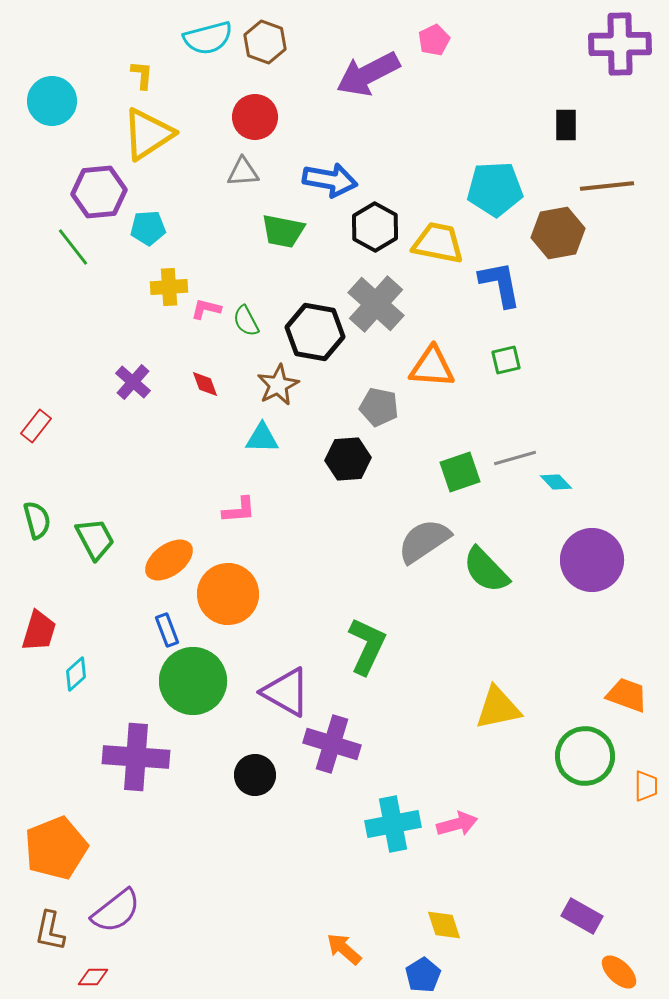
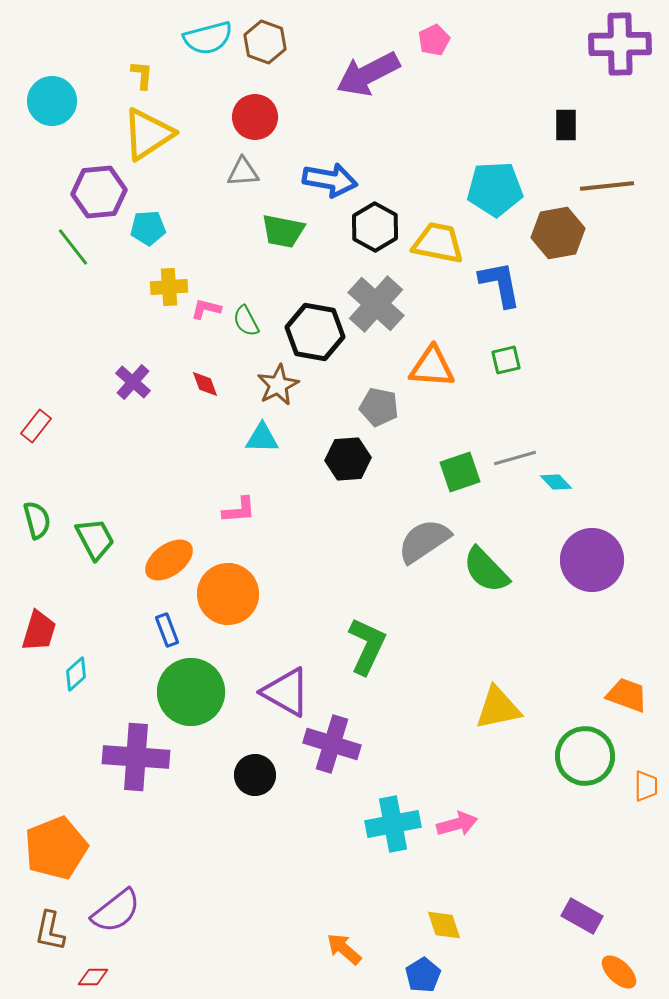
green circle at (193, 681): moved 2 px left, 11 px down
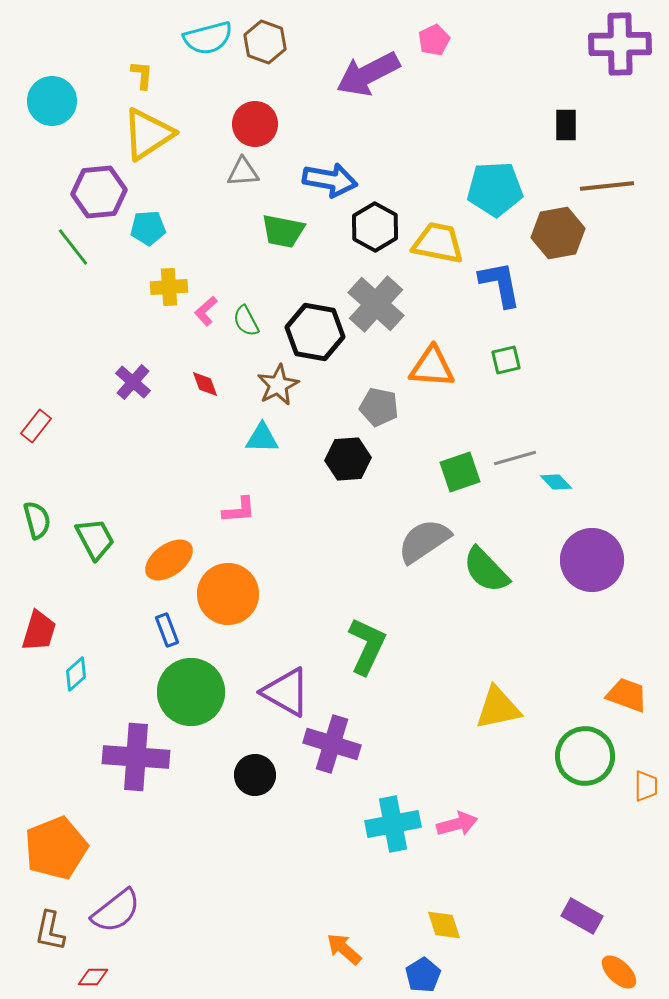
red circle at (255, 117): moved 7 px down
pink L-shape at (206, 309): moved 2 px down; rotated 56 degrees counterclockwise
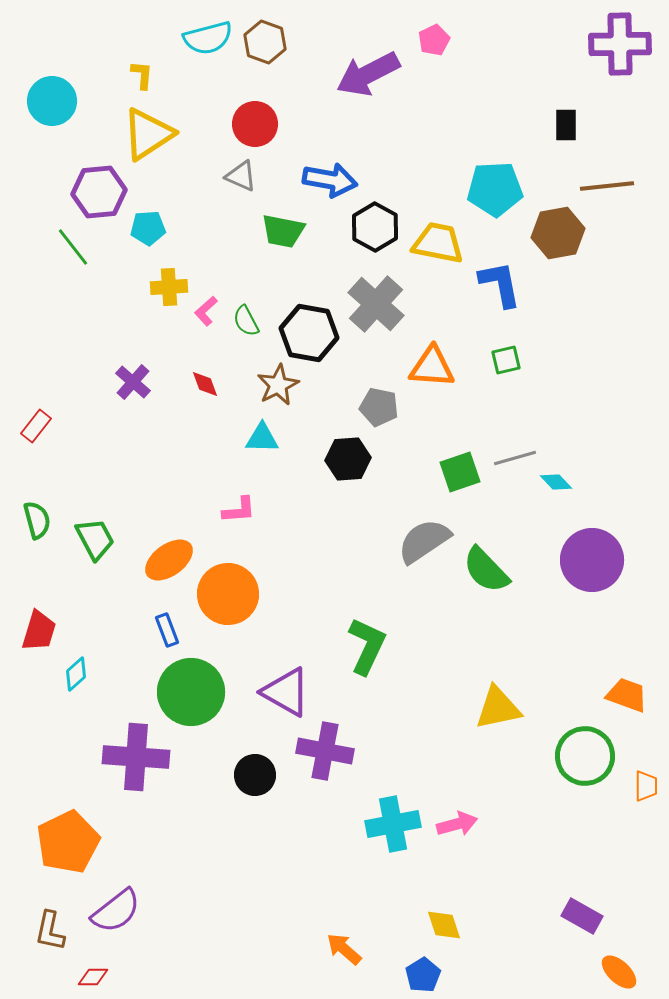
gray triangle at (243, 172): moved 2 px left, 4 px down; rotated 28 degrees clockwise
black hexagon at (315, 332): moved 6 px left, 1 px down
purple cross at (332, 744): moved 7 px left, 7 px down; rotated 6 degrees counterclockwise
orange pentagon at (56, 848): moved 12 px right, 6 px up; rotated 4 degrees counterclockwise
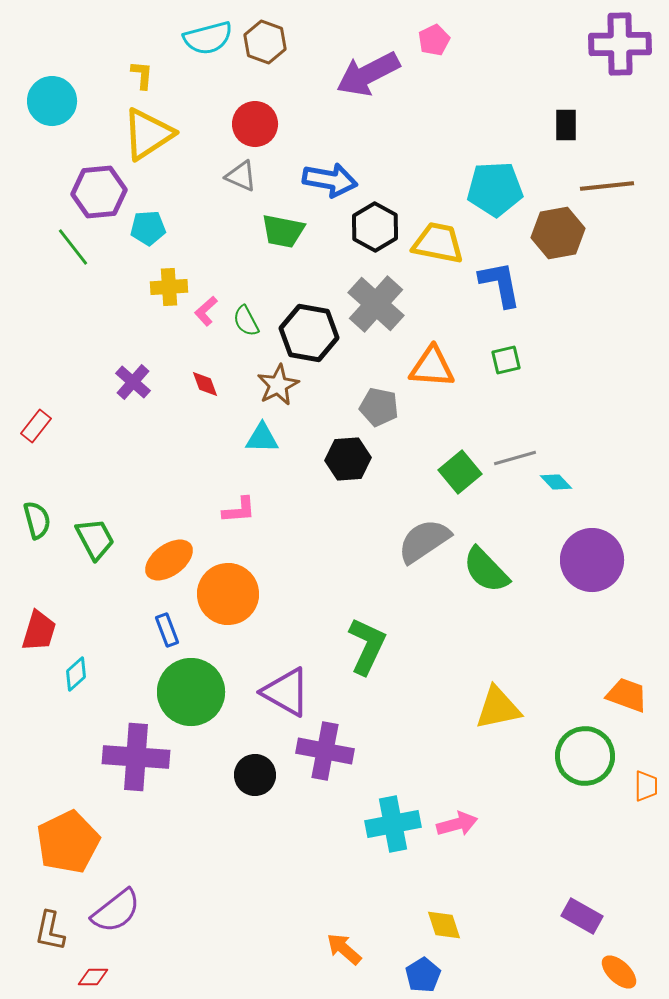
green square at (460, 472): rotated 21 degrees counterclockwise
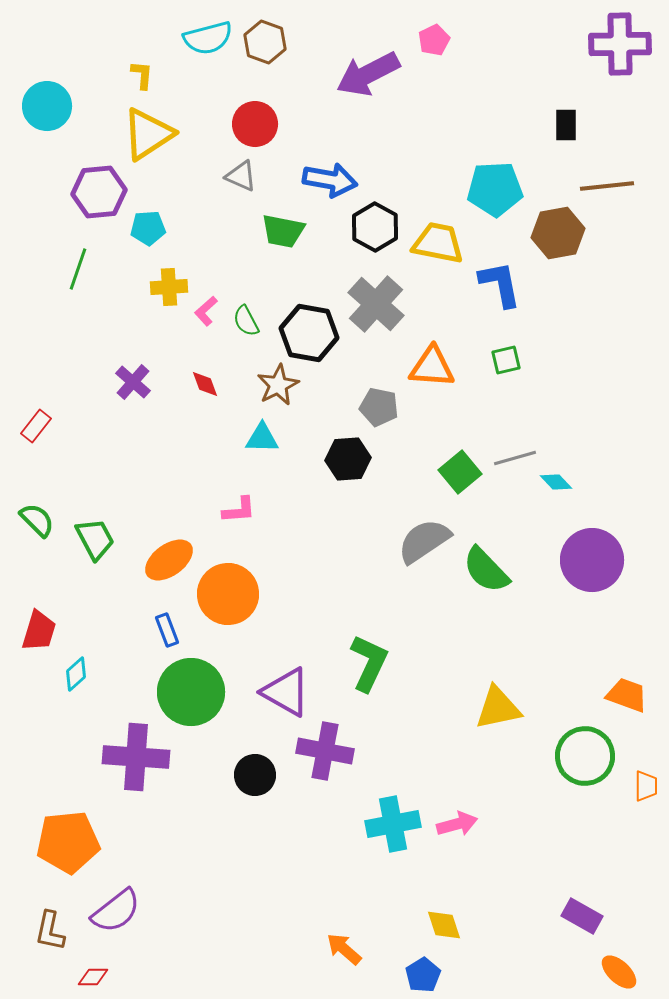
cyan circle at (52, 101): moved 5 px left, 5 px down
green line at (73, 247): moved 5 px right, 22 px down; rotated 57 degrees clockwise
green semicircle at (37, 520): rotated 30 degrees counterclockwise
green L-shape at (367, 646): moved 2 px right, 17 px down
orange pentagon at (68, 842): rotated 20 degrees clockwise
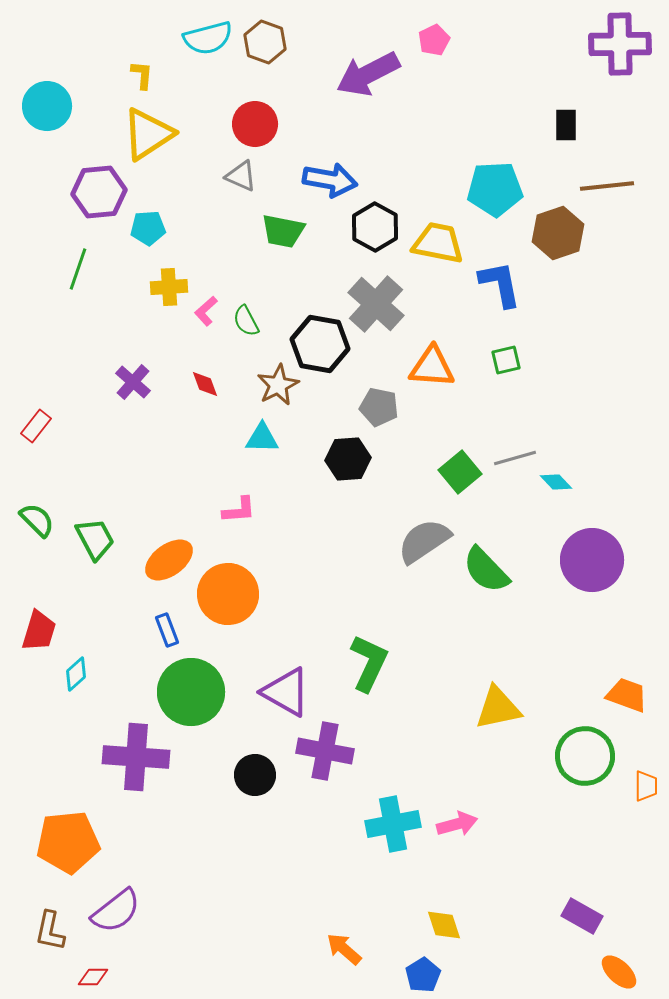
brown hexagon at (558, 233): rotated 9 degrees counterclockwise
black hexagon at (309, 333): moved 11 px right, 11 px down
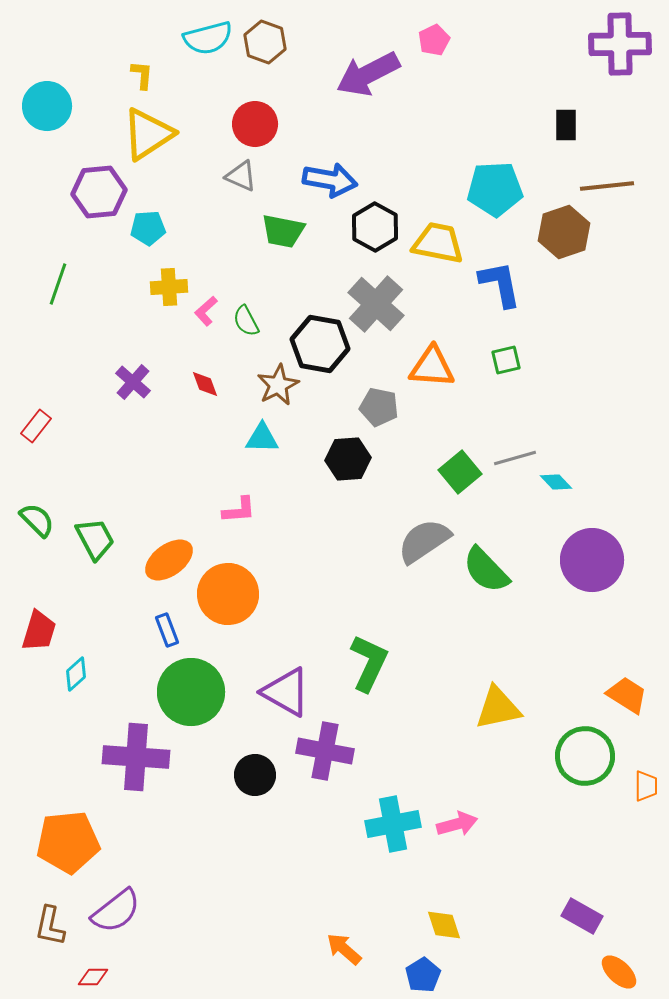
brown hexagon at (558, 233): moved 6 px right, 1 px up
green line at (78, 269): moved 20 px left, 15 px down
orange trapezoid at (627, 695): rotated 12 degrees clockwise
brown L-shape at (50, 931): moved 5 px up
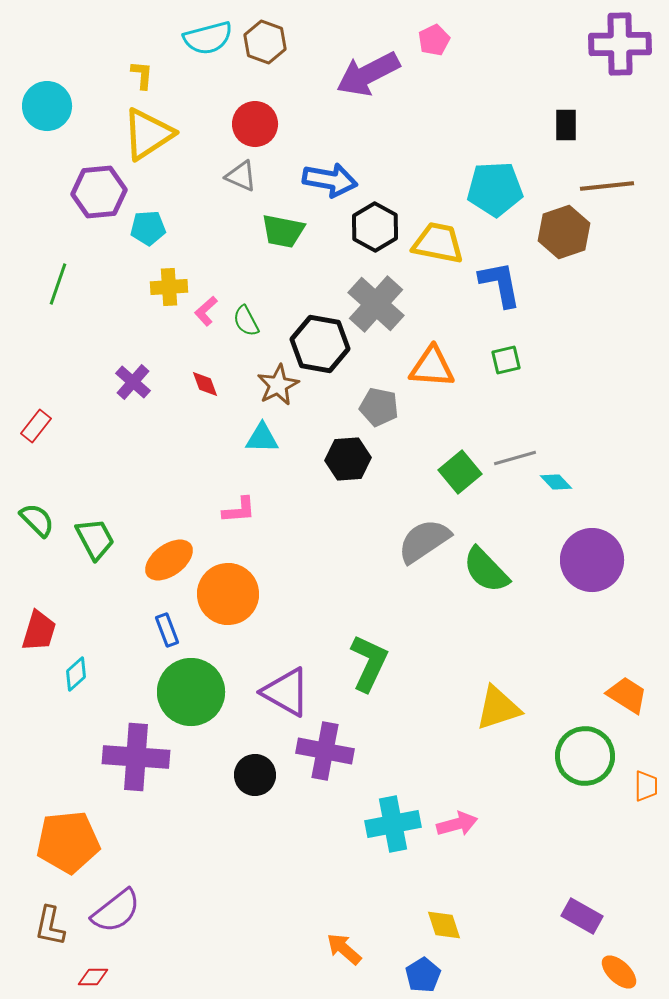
yellow triangle at (498, 708): rotated 6 degrees counterclockwise
